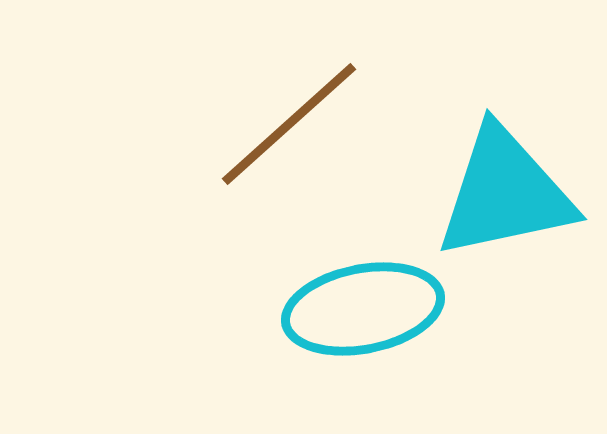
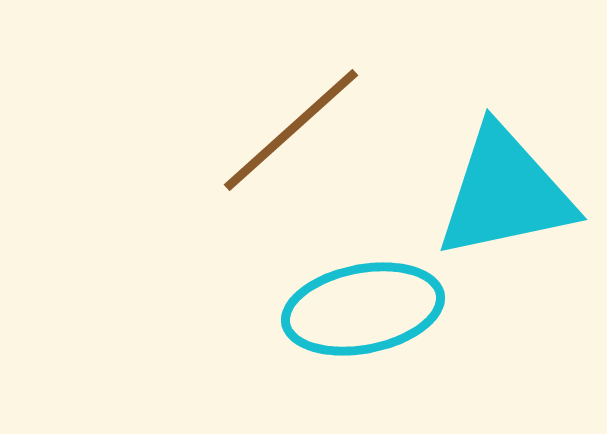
brown line: moved 2 px right, 6 px down
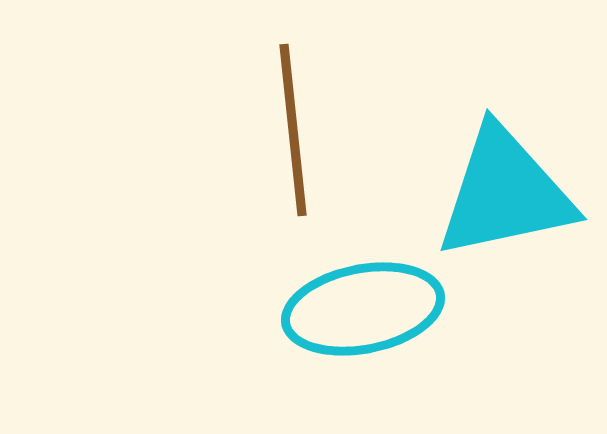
brown line: moved 2 px right; rotated 54 degrees counterclockwise
